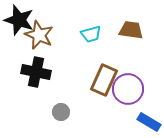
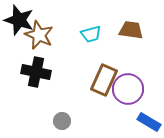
gray circle: moved 1 px right, 9 px down
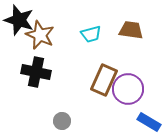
brown star: moved 1 px right
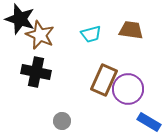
black star: moved 1 px right, 1 px up
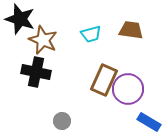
brown star: moved 3 px right, 5 px down
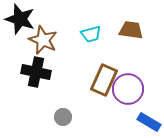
gray circle: moved 1 px right, 4 px up
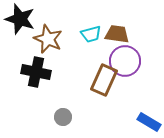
brown trapezoid: moved 14 px left, 4 px down
brown star: moved 5 px right, 1 px up
purple circle: moved 3 px left, 28 px up
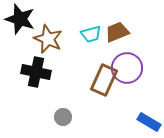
brown trapezoid: moved 2 px up; rotated 30 degrees counterclockwise
purple circle: moved 2 px right, 7 px down
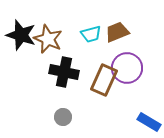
black star: moved 1 px right, 16 px down
black cross: moved 28 px right
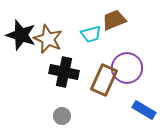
brown trapezoid: moved 3 px left, 12 px up
gray circle: moved 1 px left, 1 px up
blue rectangle: moved 5 px left, 12 px up
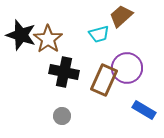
brown trapezoid: moved 7 px right, 4 px up; rotated 20 degrees counterclockwise
cyan trapezoid: moved 8 px right
brown star: rotated 12 degrees clockwise
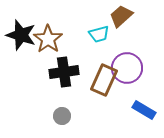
black cross: rotated 20 degrees counterclockwise
